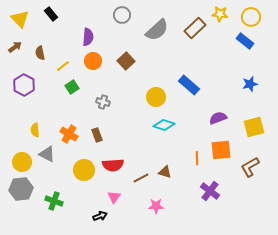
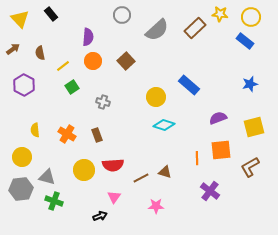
brown arrow at (15, 47): moved 2 px left, 2 px down
orange cross at (69, 134): moved 2 px left
gray triangle at (47, 154): moved 23 px down; rotated 12 degrees counterclockwise
yellow circle at (22, 162): moved 5 px up
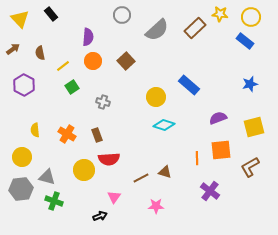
red semicircle at (113, 165): moved 4 px left, 6 px up
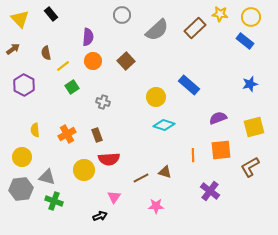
brown semicircle at (40, 53): moved 6 px right
orange cross at (67, 134): rotated 30 degrees clockwise
orange line at (197, 158): moved 4 px left, 3 px up
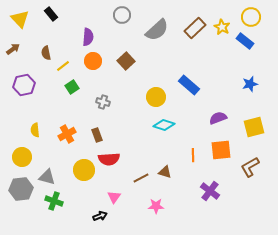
yellow star at (220, 14): moved 2 px right, 13 px down; rotated 21 degrees clockwise
purple hexagon at (24, 85): rotated 20 degrees clockwise
